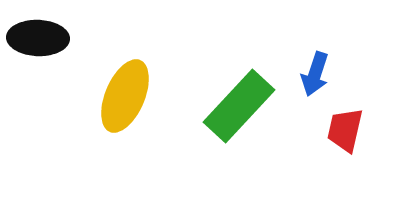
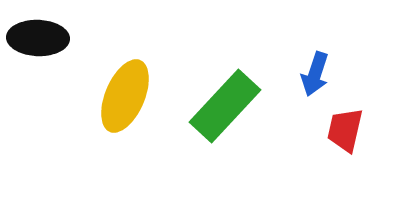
green rectangle: moved 14 px left
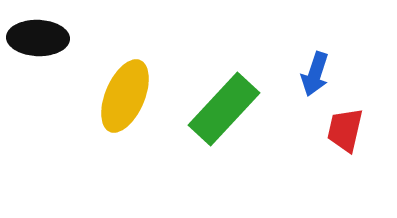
green rectangle: moved 1 px left, 3 px down
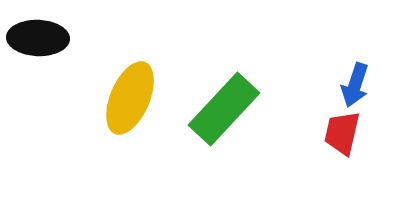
blue arrow: moved 40 px right, 11 px down
yellow ellipse: moved 5 px right, 2 px down
red trapezoid: moved 3 px left, 3 px down
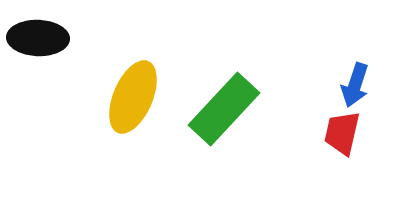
yellow ellipse: moved 3 px right, 1 px up
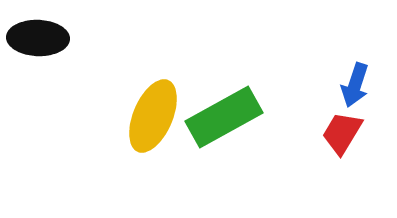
yellow ellipse: moved 20 px right, 19 px down
green rectangle: moved 8 px down; rotated 18 degrees clockwise
red trapezoid: rotated 18 degrees clockwise
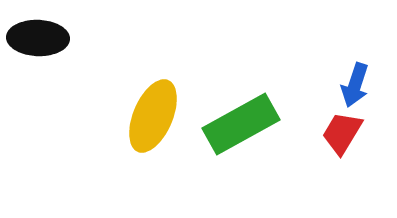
green rectangle: moved 17 px right, 7 px down
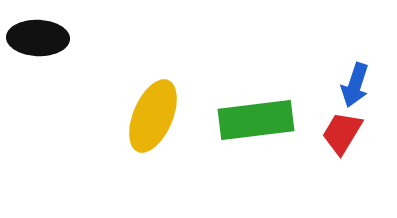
green rectangle: moved 15 px right, 4 px up; rotated 22 degrees clockwise
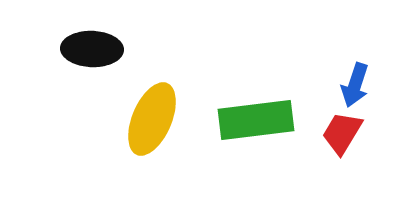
black ellipse: moved 54 px right, 11 px down
yellow ellipse: moved 1 px left, 3 px down
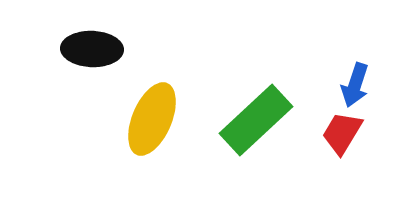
green rectangle: rotated 36 degrees counterclockwise
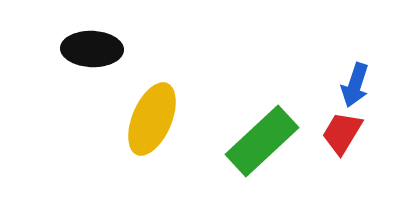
green rectangle: moved 6 px right, 21 px down
